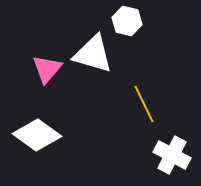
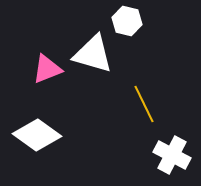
pink triangle: rotated 28 degrees clockwise
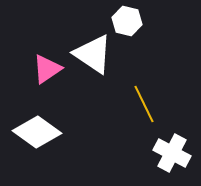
white triangle: rotated 18 degrees clockwise
pink triangle: rotated 12 degrees counterclockwise
white diamond: moved 3 px up
white cross: moved 2 px up
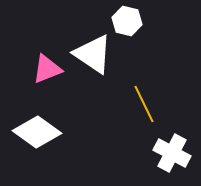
pink triangle: rotated 12 degrees clockwise
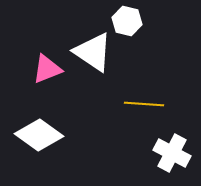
white triangle: moved 2 px up
yellow line: rotated 60 degrees counterclockwise
white diamond: moved 2 px right, 3 px down
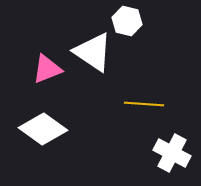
white diamond: moved 4 px right, 6 px up
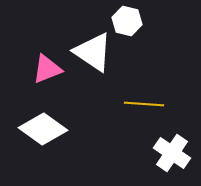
white cross: rotated 6 degrees clockwise
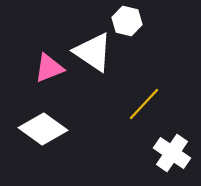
pink triangle: moved 2 px right, 1 px up
yellow line: rotated 51 degrees counterclockwise
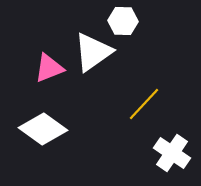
white hexagon: moved 4 px left; rotated 12 degrees counterclockwise
white triangle: rotated 51 degrees clockwise
